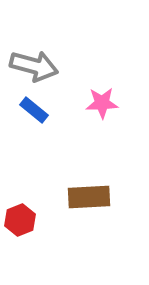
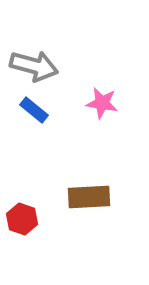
pink star: rotated 12 degrees clockwise
red hexagon: moved 2 px right, 1 px up; rotated 20 degrees counterclockwise
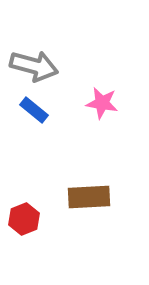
red hexagon: moved 2 px right; rotated 20 degrees clockwise
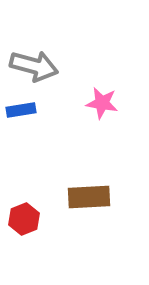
blue rectangle: moved 13 px left; rotated 48 degrees counterclockwise
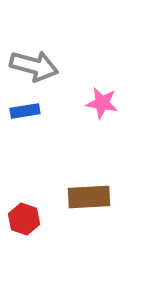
blue rectangle: moved 4 px right, 1 px down
red hexagon: rotated 20 degrees counterclockwise
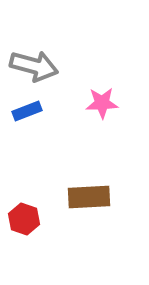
pink star: rotated 12 degrees counterclockwise
blue rectangle: moved 2 px right; rotated 12 degrees counterclockwise
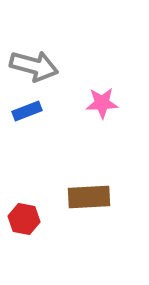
red hexagon: rotated 8 degrees counterclockwise
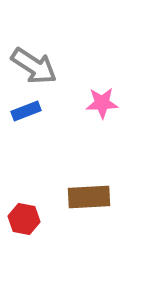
gray arrow: rotated 18 degrees clockwise
blue rectangle: moved 1 px left
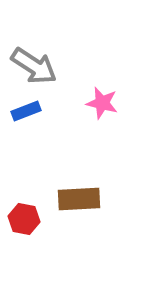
pink star: rotated 16 degrees clockwise
brown rectangle: moved 10 px left, 2 px down
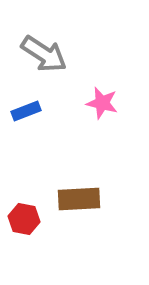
gray arrow: moved 10 px right, 12 px up
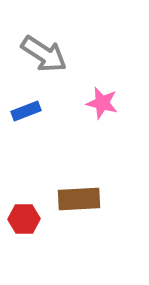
red hexagon: rotated 12 degrees counterclockwise
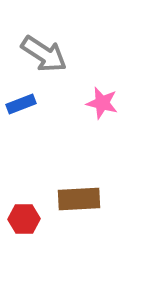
blue rectangle: moved 5 px left, 7 px up
